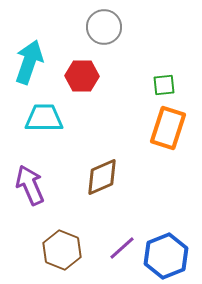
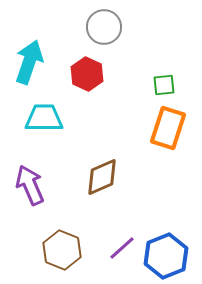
red hexagon: moved 5 px right, 2 px up; rotated 24 degrees clockwise
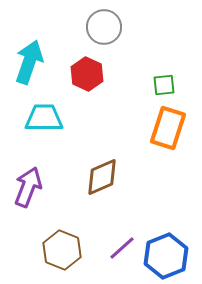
purple arrow: moved 2 px left, 2 px down; rotated 45 degrees clockwise
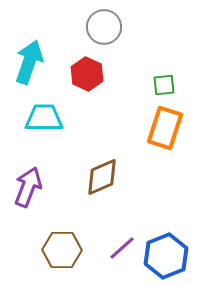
orange rectangle: moved 3 px left
brown hexagon: rotated 21 degrees counterclockwise
